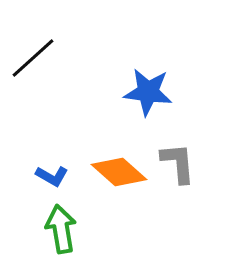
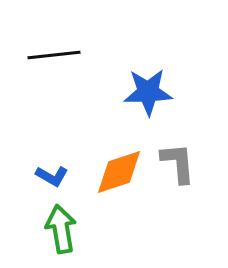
black line: moved 21 px right, 3 px up; rotated 36 degrees clockwise
blue star: rotated 9 degrees counterclockwise
orange diamond: rotated 60 degrees counterclockwise
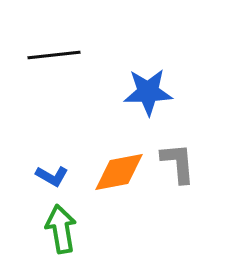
orange diamond: rotated 8 degrees clockwise
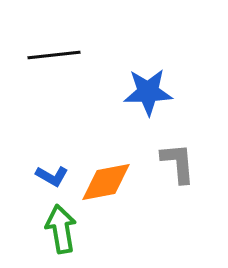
orange diamond: moved 13 px left, 10 px down
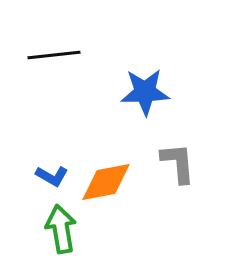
blue star: moved 3 px left
